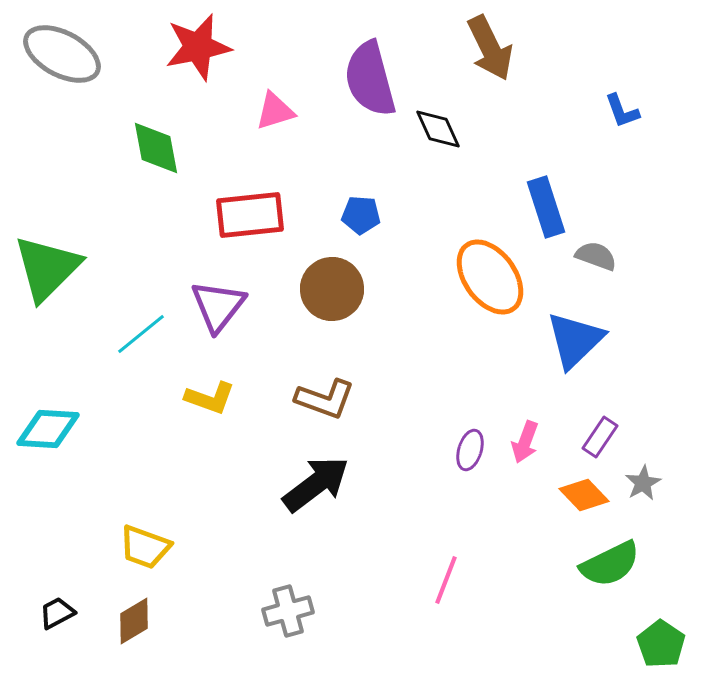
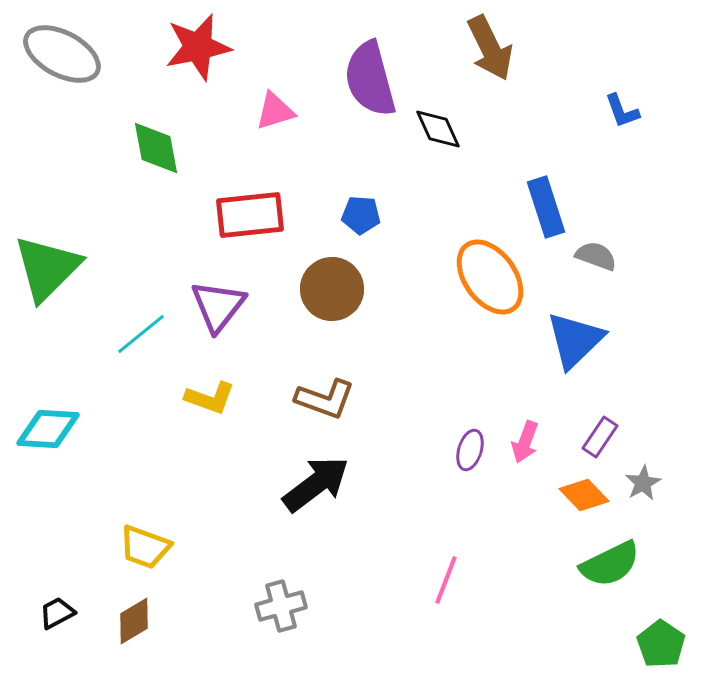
gray cross: moved 7 px left, 5 px up
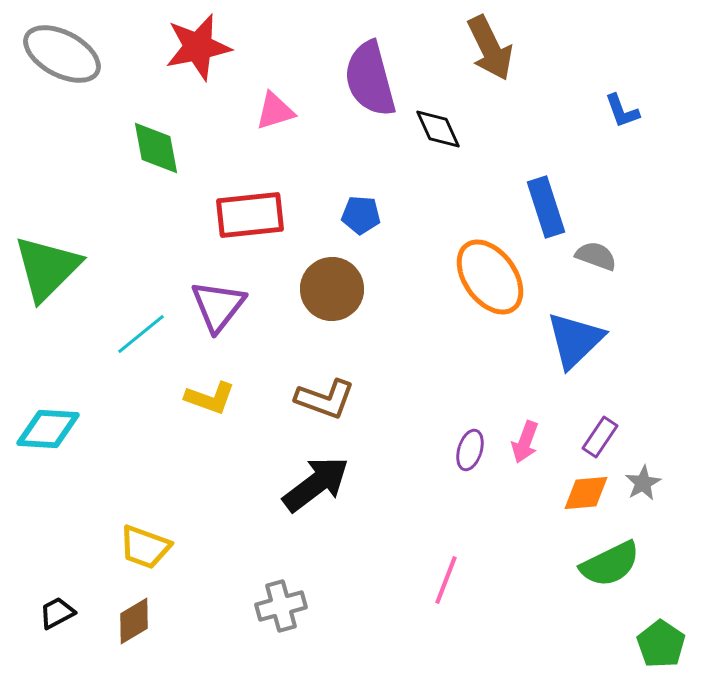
orange diamond: moved 2 px right, 2 px up; rotated 51 degrees counterclockwise
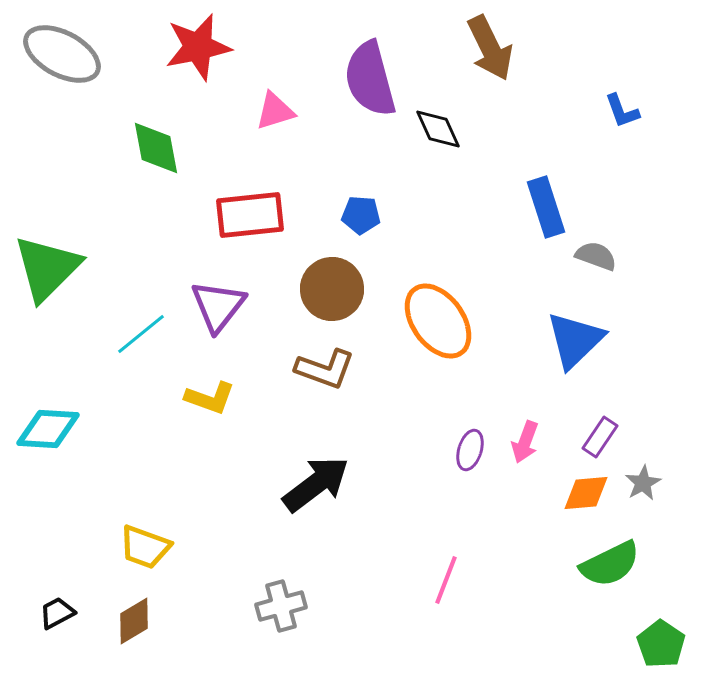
orange ellipse: moved 52 px left, 44 px down
brown L-shape: moved 30 px up
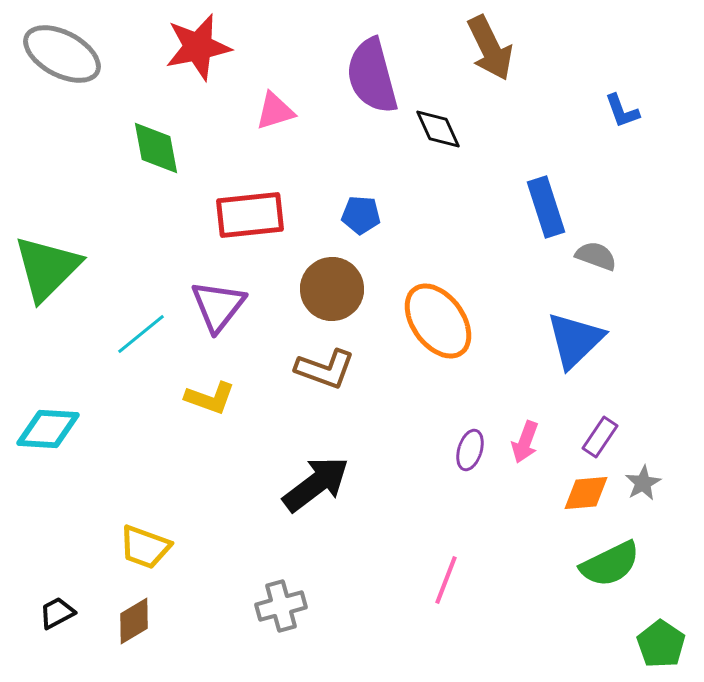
purple semicircle: moved 2 px right, 3 px up
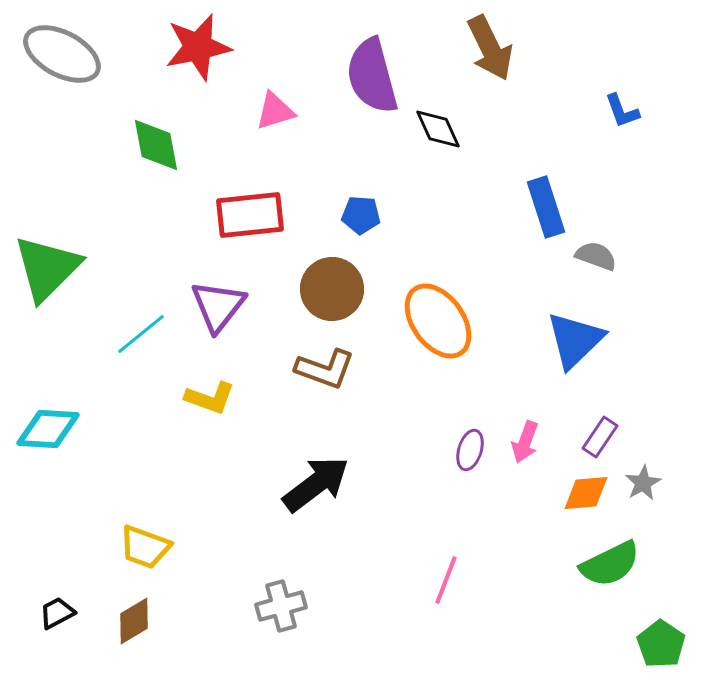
green diamond: moved 3 px up
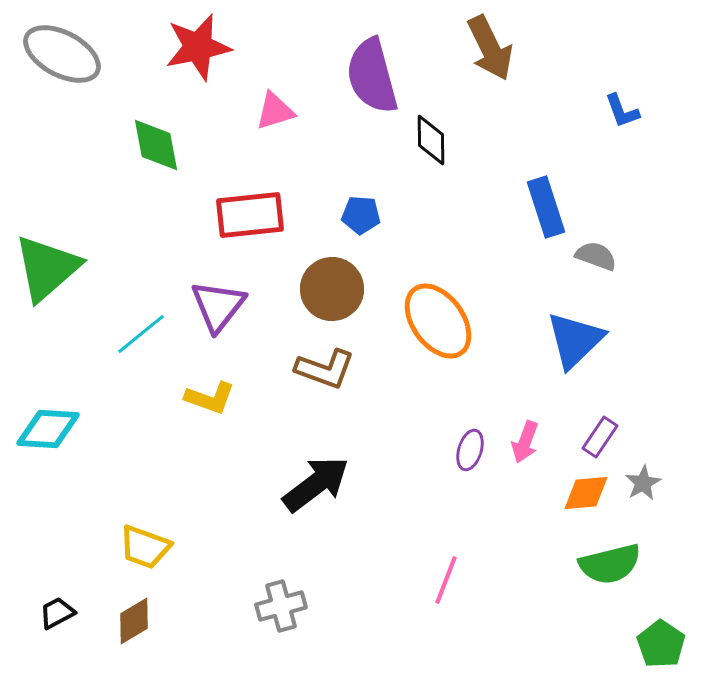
black diamond: moved 7 px left, 11 px down; rotated 24 degrees clockwise
green triangle: rotated 4 degrees clockwise
green semicircle: rotated 12 degrees clockwise
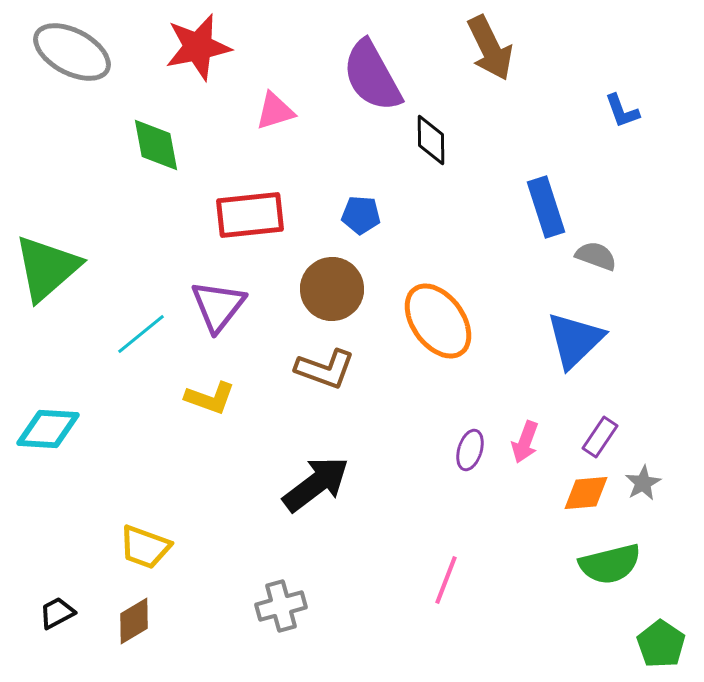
gray ellipse: moved 10 px right, 2 px up
purple semicircle: rotated 14 degrees counterclockwise
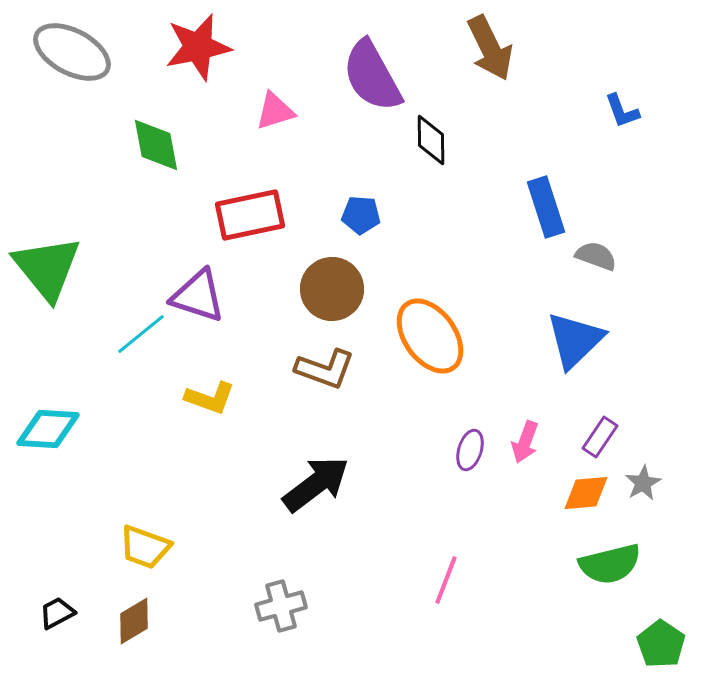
red rectangle: rotated 6 degrees counterclockwise
green triangle: rotated 28 degrees counterclockwise
purple triangle: moved 20 px left, 10 px up; rotated 50 degrees counterclockwise
orange ellipse: moved 8 px left, 15 px down
